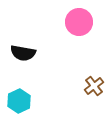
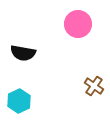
pink circle: moved 1 px left, 2 px down
brown cross: rotated 18 degrees counterclockwise
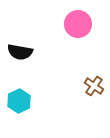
black semicircle: moved 3 px left, 1 px up
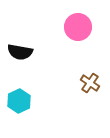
pink circle: moved 3 px down
brown cross: moved 4 px left, 3 px up
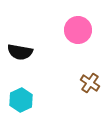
pink circle: moved 3 px down
cyan hexagon: moved 2 px right, 1 px up
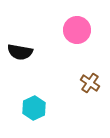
pink circle: moved 1 px left
cyan hexagon: moved 13 px right, 8 px down
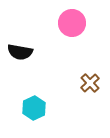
pink circle: moved 5 px left, 7 px up
brown cross: rotated 12 degrees clockwise
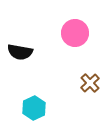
pink circle: moved 3 px right, 10 px down
